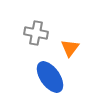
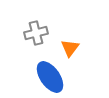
gray cross: rotated 25 degrees counterclockwise
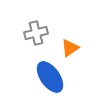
orange triangle: rotated 18 degrees clockwise
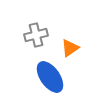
gray cross: moved 2 px down
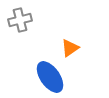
gray cross: moved 16 px left, 15 px up
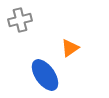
blue ellipse: moved 5 px left, 2 px up
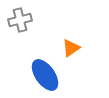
orange triangle: moved 1 px right
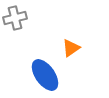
gray cross: moved 5 px left, 2 px up
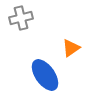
gray cross: moved 6 px right
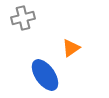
gray cross: moved 2 px right
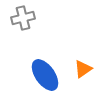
orange triangle: moved 12 px right, 21 px down
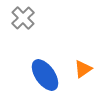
gray cross: rotated 30 degrees counterclockwise
